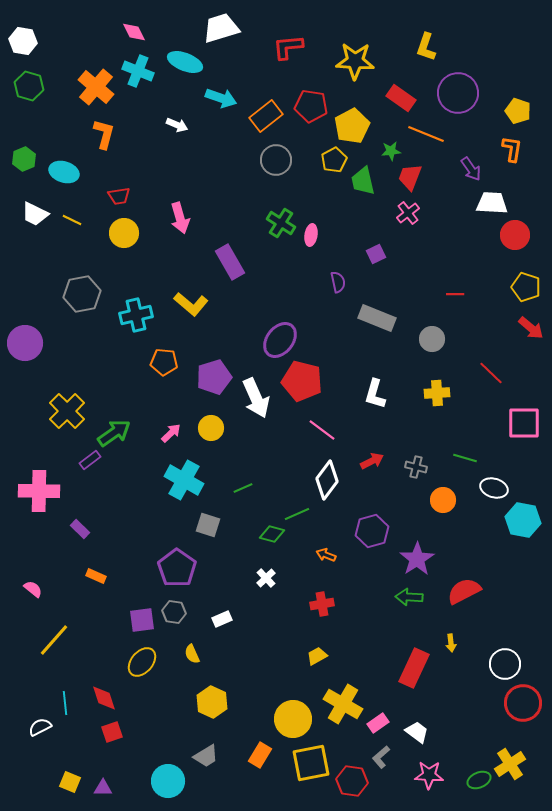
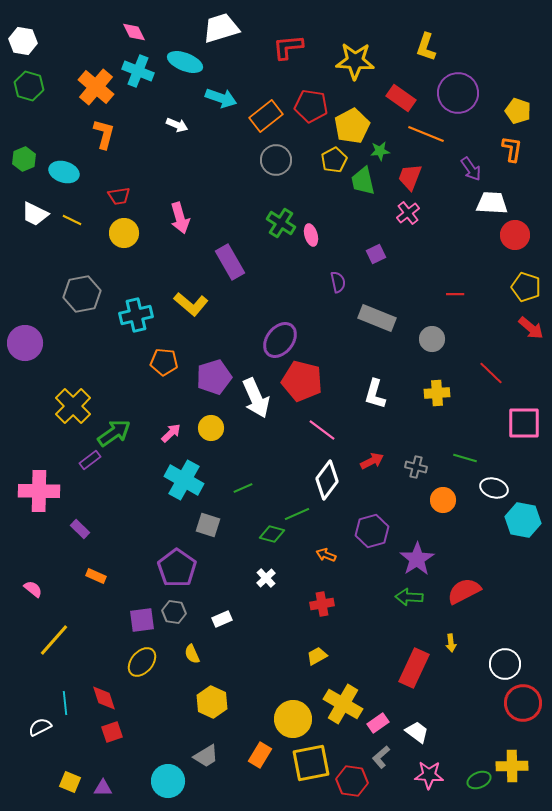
green star at (391, 151): moved 11 px left
pink ellipse at (311, 235): rotated 25 degrees counterclockwise
yellow cross at (67, 411): moved 6 px right, 5 px up
yellow cross at (510, 764): moved 2 px right, 2 px down; rotated 32 degrees clockwise
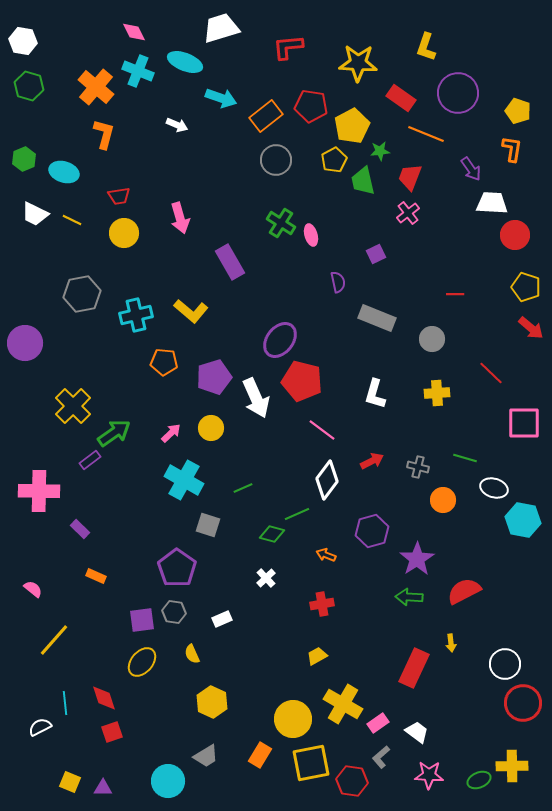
yellow star at (355, 61): moved 3 px right, 2 px down
yellow L-shape at (191, 304): moved 7 px down
gray cross at (416, 467): moved 2 px right
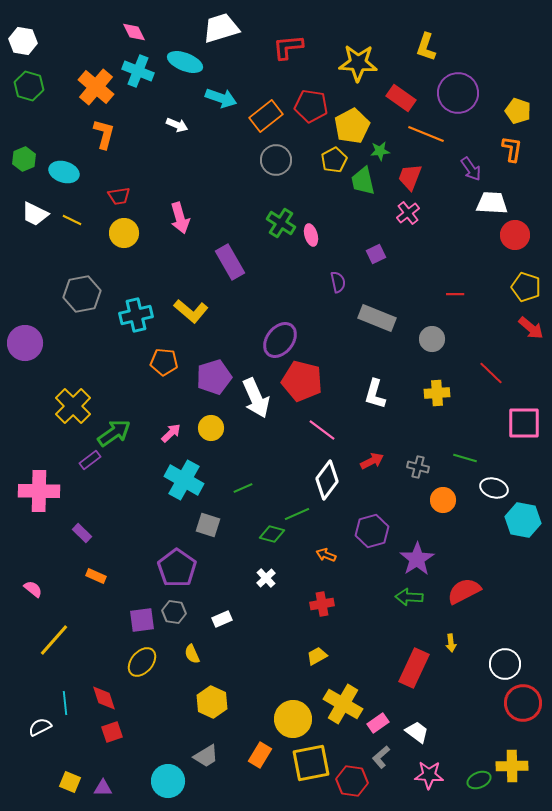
purple rectangle at (80, 529): moved 2 px right, 4 px down
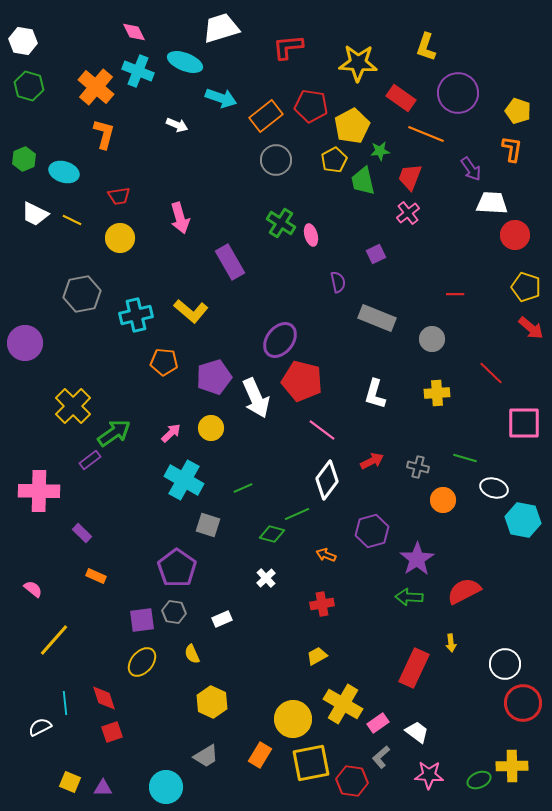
yellow circle at (124, 233): moved 4 px left, 5 px down
cyan circle at (168, 781): moved 2 px left, 6 px down
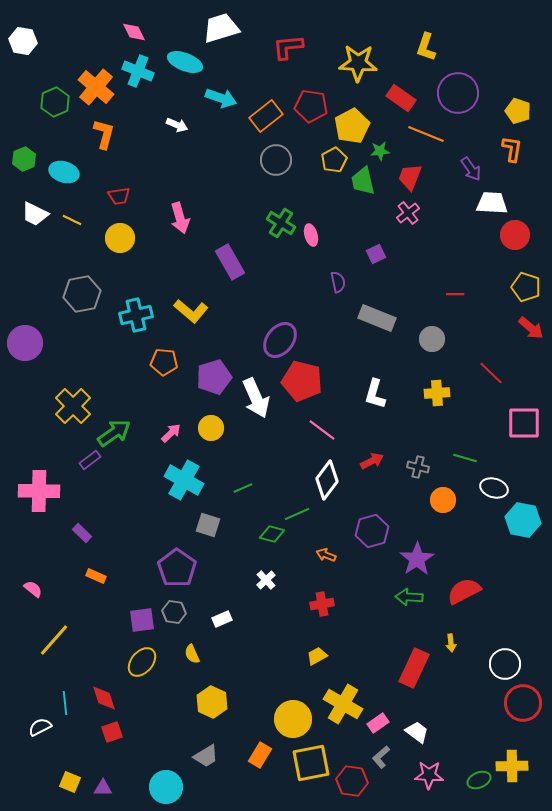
green hexagon at (29, 86): moved 26 px right, 16 px down; rotated 20 degrees clockwise
white cross at (266, 578): moved 2 px down
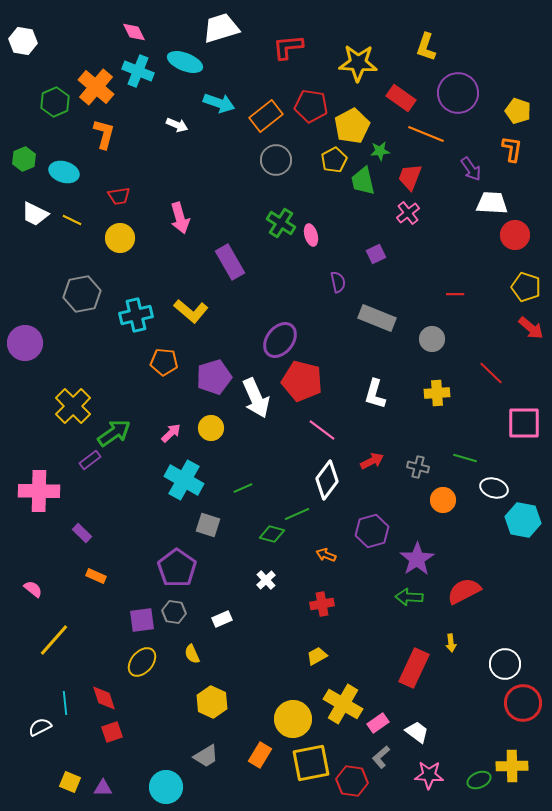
cyan arrow at (221, 98): moved 2 px left, 5 px down
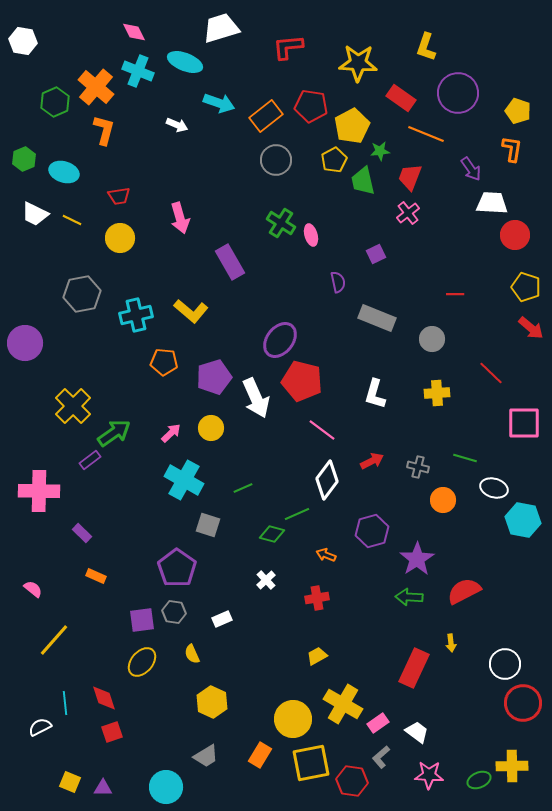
orange L-shape at (104, 134): moved 4 px up
red cross at (322, 604): moved 5 px left, 6 px up
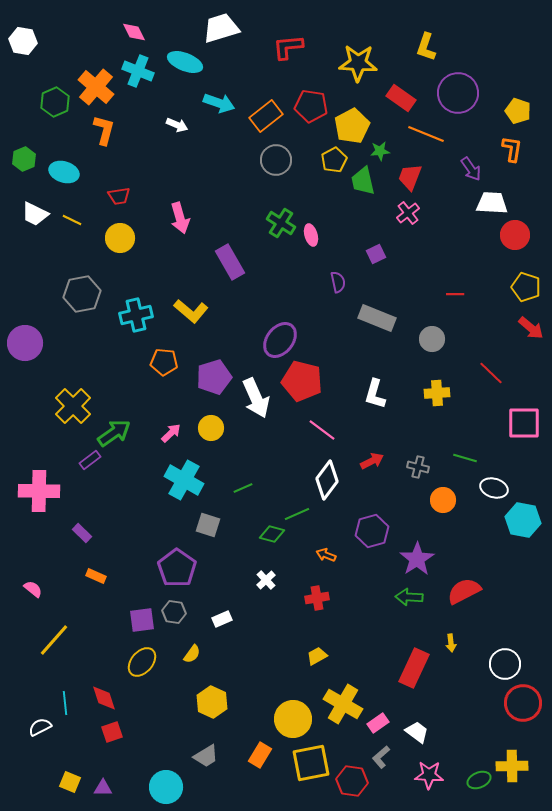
yellow semicircle at (192, 654): rotated 120 degrees counterclockwise
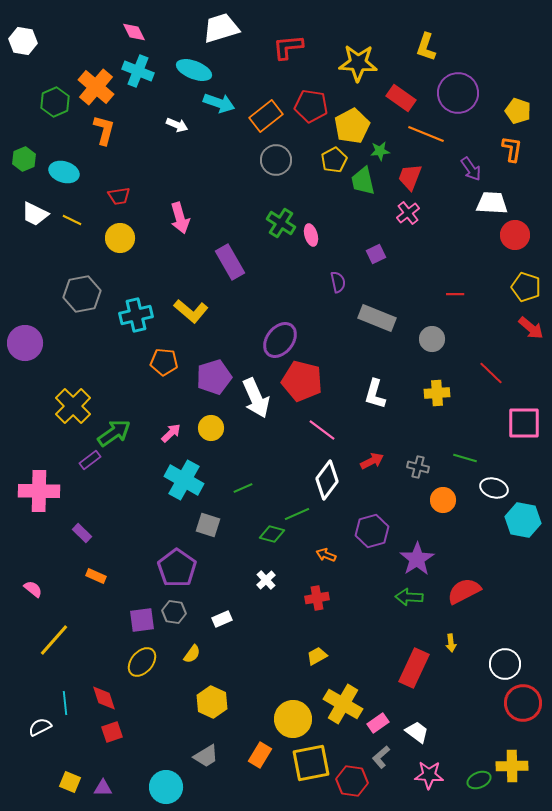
cyan ellipse at (185, 62): moved 9 px right, 8 px down
